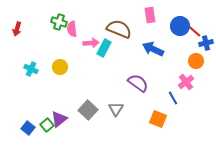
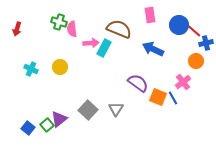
blue circle: moved 1 px left, 1 px up
pink cross: moved 3 px left
orange square: moved 22 px up
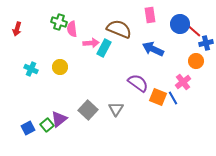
blue circle: moved 1 px right, 1 px up
blue square: rotated 24 degrees clockwise
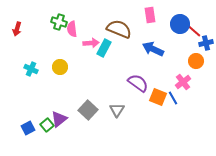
gray triangle: moved 1 px right, 1 px down
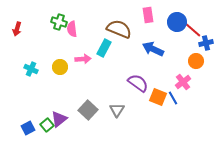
pink rectangle: moved 2 px left
blue circle: moved 3 px left, 2 px up
pink arrow: moved 8 px left, 16 px down
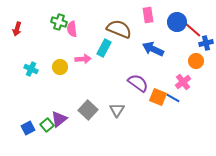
blue line: rotated 32 degrees counterclockwise
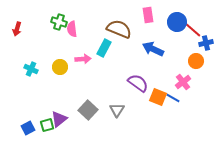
green square: rotated 24 degrees clockwise
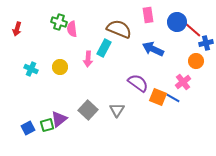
pink arrow: moved 5 px right; rotated 98 degrees clockwise
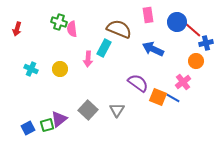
yellow circle: moved 2 px down
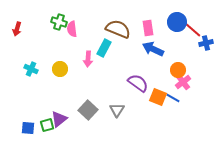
pink rectangle: moved 13 px down
brown semicircle: moved 1 px left
orange circle: moved 18 px left, 9 px down
blue square: rotated 32 degrees clockwise
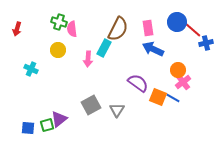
brown semicircle: rotated 95 degrees clockwise
yellow circle: moved 2 px left, 19 px up
gray square: moved 3 px right, 5 px up; rotated 18 degrees clockwise
